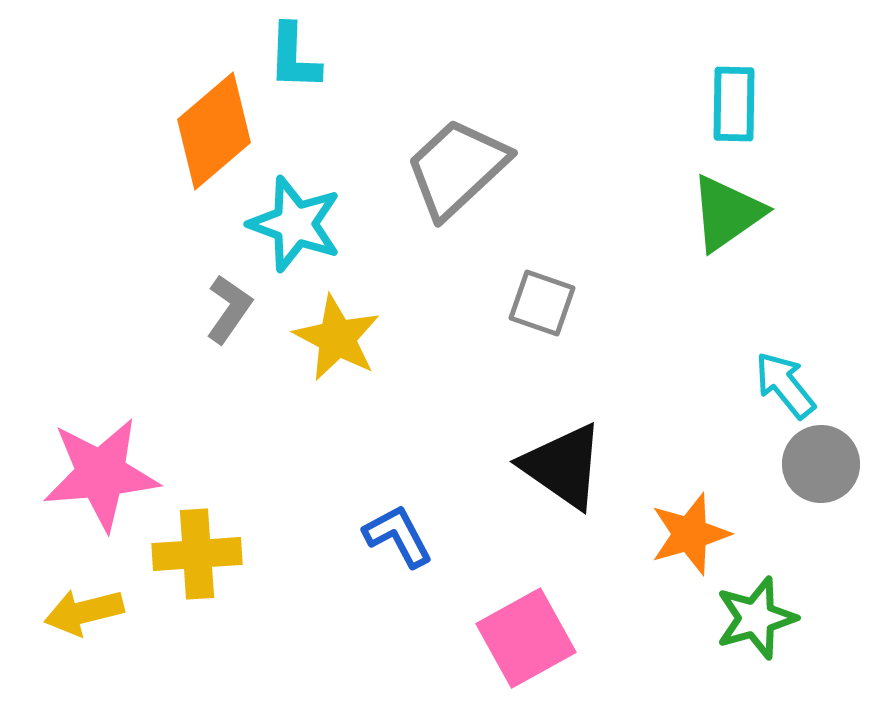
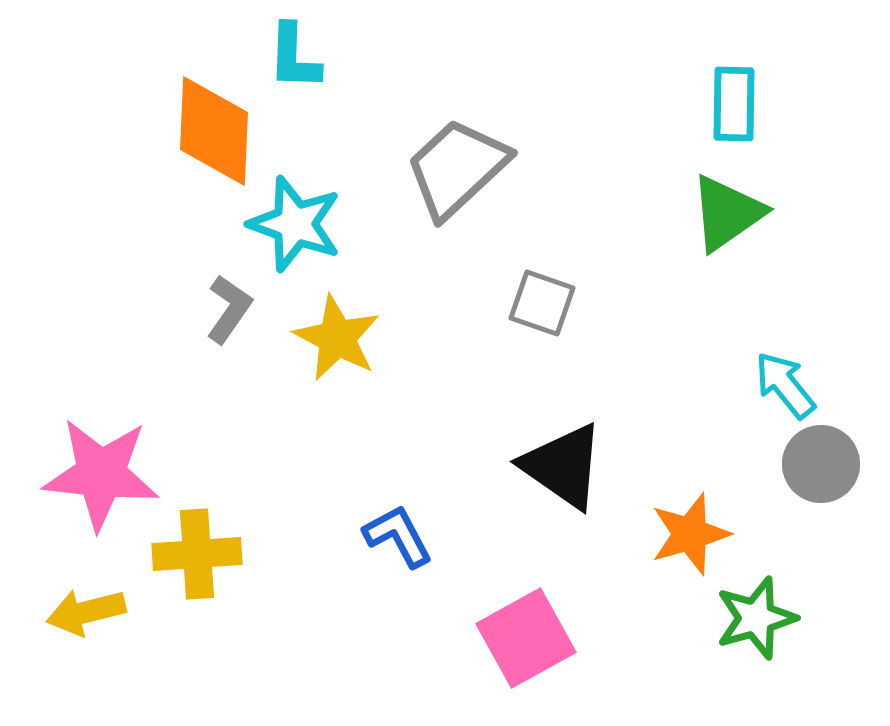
orange diamond: rotated 47 degrees counterclockwise
pink star: rotated 11 degrees clockwise
yellow arrow: moved 2 px right
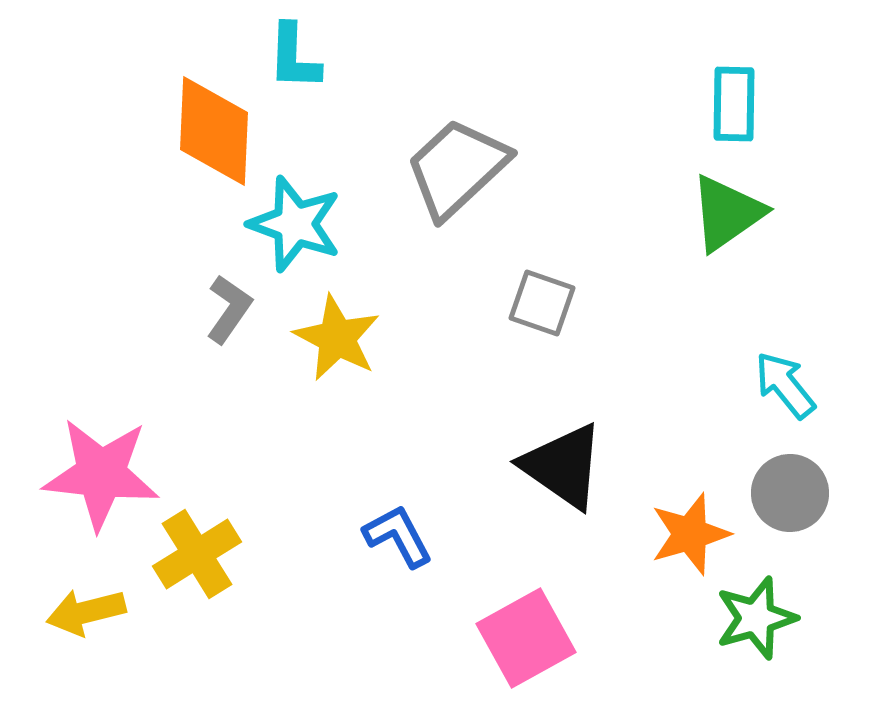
gray circle: moved 31 px left, 29 px down
yellow cross: rotated 28 degrees counterclockwise
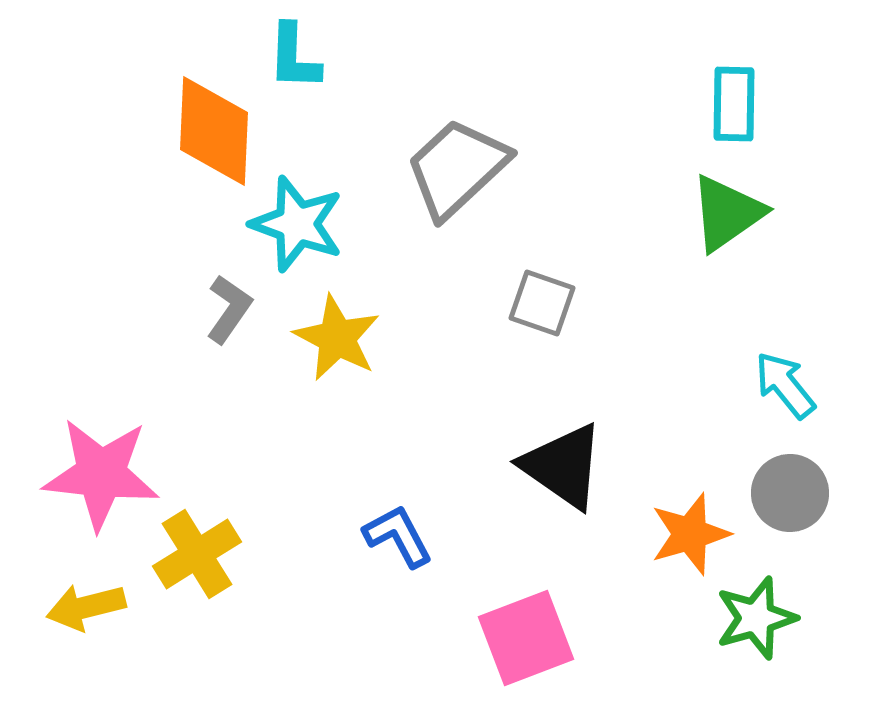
cyan star: moved 2 px right
yellow arrow: moved 5 px up
pink square: rotated 8 degrees clockwise
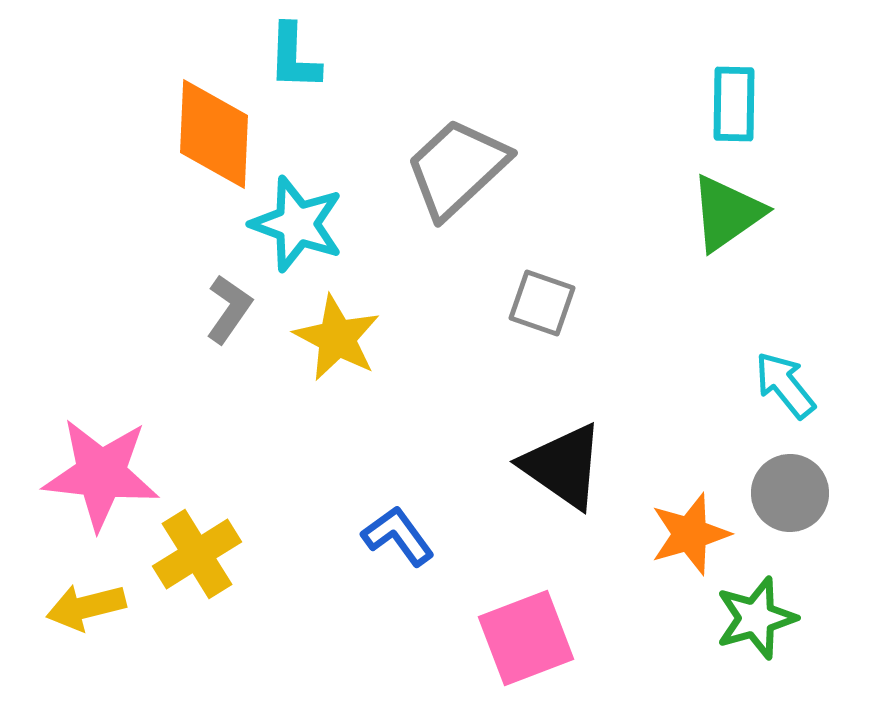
orange diamond: moved 3 px down
blue L-shape: rotated 8 degrees counterclockwise
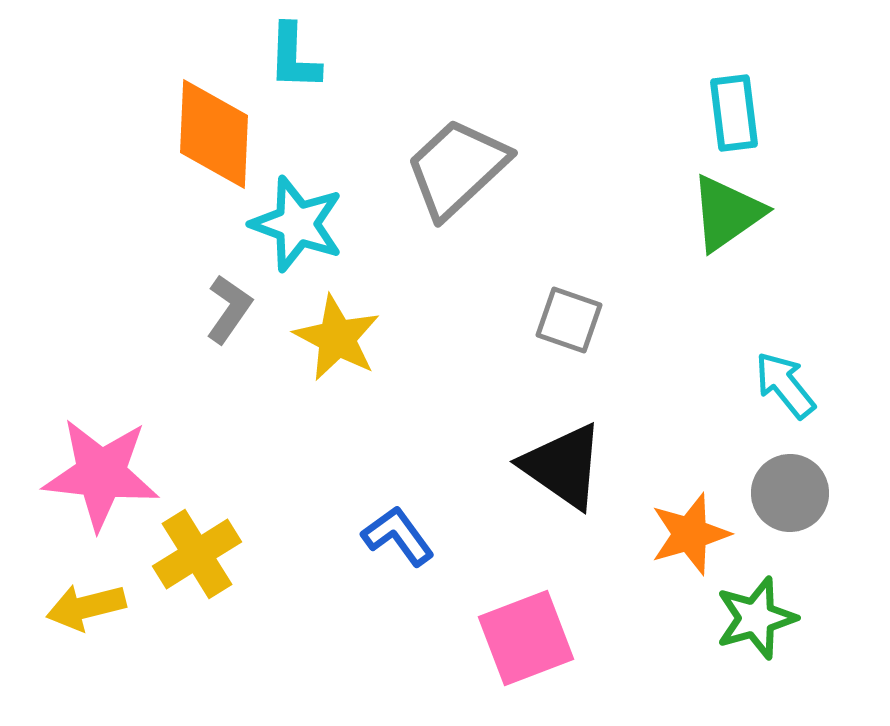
cyan rectangle: moved 9 px down; rotated 8 degrees counterclockwise
gray square: moved 27 px right, 17 px down
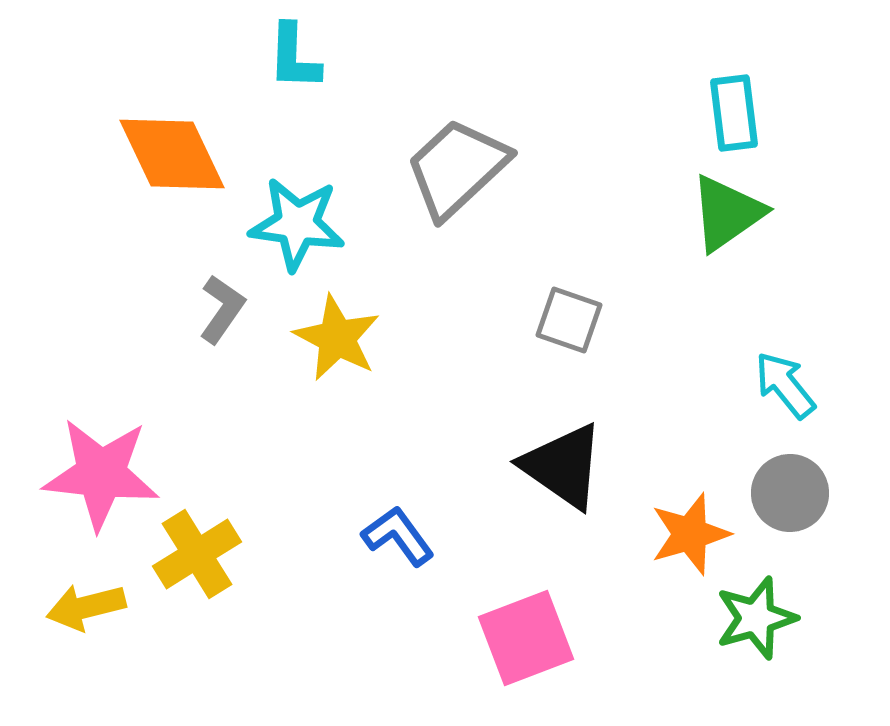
orange diamond: moved 42 px left, 20 px down; rotated 28 degrees counterclockwise
cyan star: rotated 12 degrees counterclockwise
gray L-shape: moved 7 px left
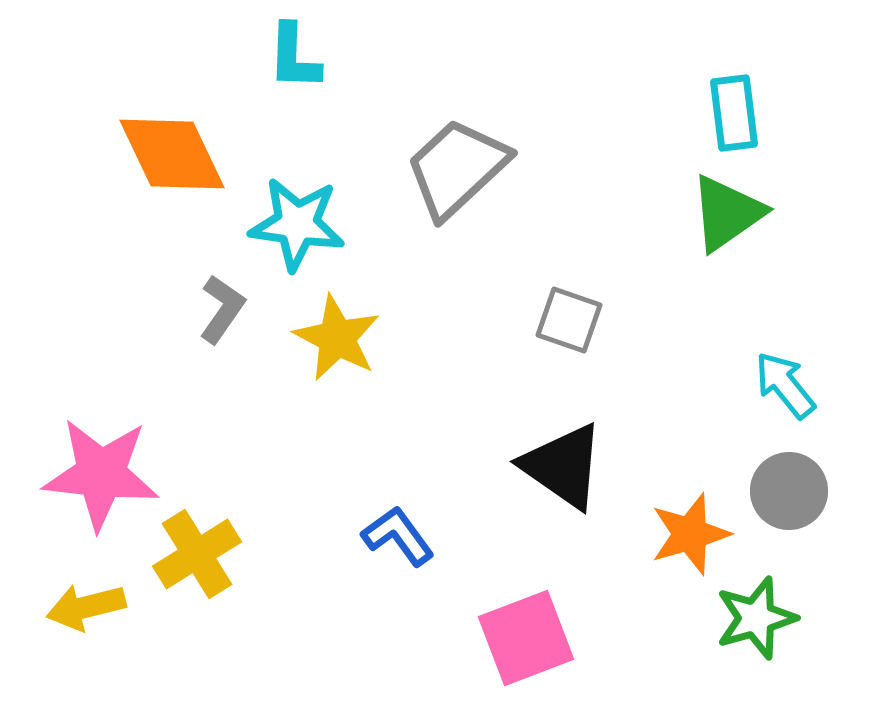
gray circle: moved 1 px left, 2 px up
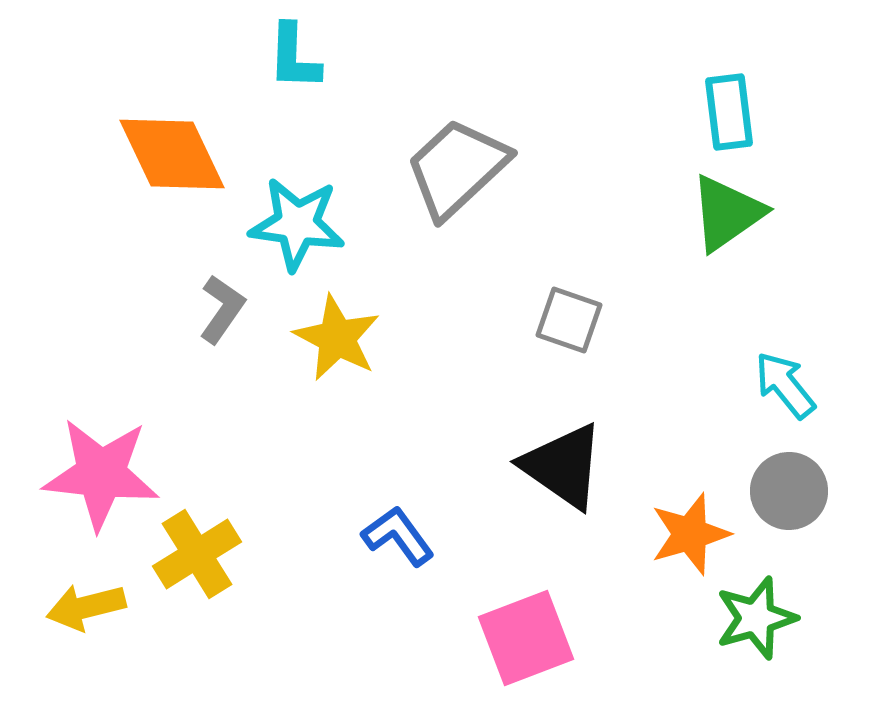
cyan rectangle: moved 5 px left, 1 px up
